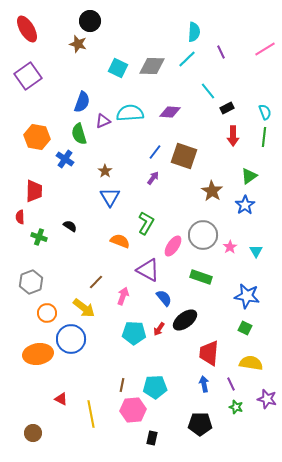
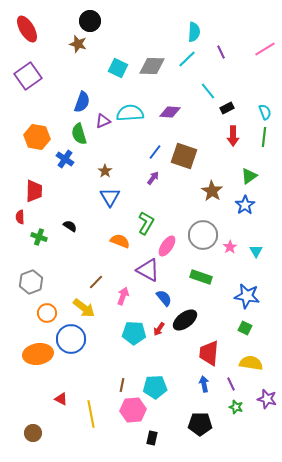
pink ellipse at (173, 246): moved 6 px left
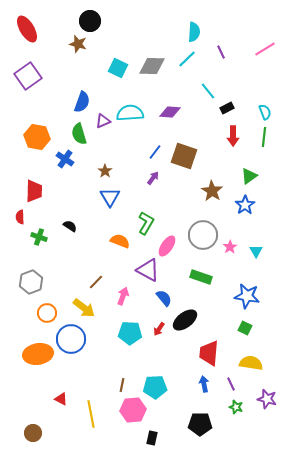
cyan pentagon at (134, 333): moved 4 px left
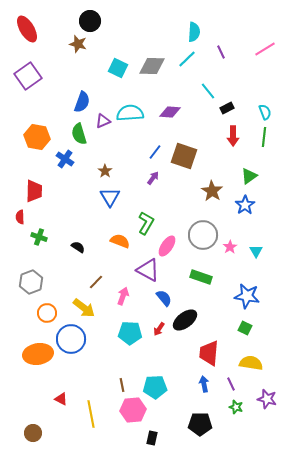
black semicircle at (70, 226): moved 8 px right, 21 px down
brown line at (122, 385): rotated 24 degrees counterclockwise
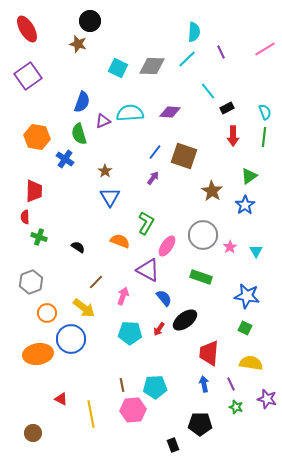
red semicircle at (20, 217): moved 5 px right
black rectangle at (152, 438): moved 21 px right, 7 px down; rotated 32 degrees counterclockwise
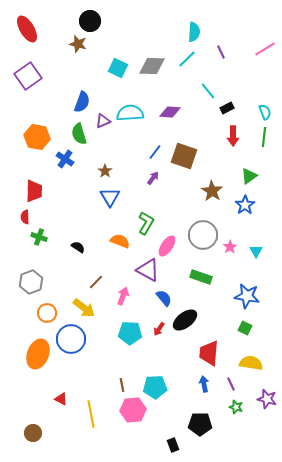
orange ellipse at (38, 354): rotated 60 degrees counterclockwise
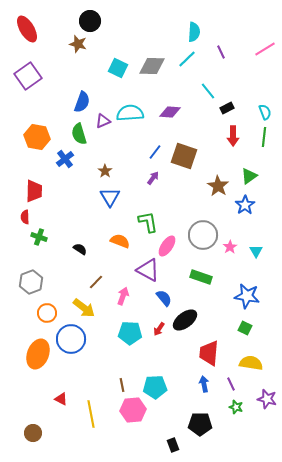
blue cross at (65, 159): rotated 18 degrees clockwise
brown star at (212, 191): moved 6 px right, 5 px up
green L-shape at (146, 223): moved 2 px right, 1 px up; rotated 40 degrees counterclockwise
black semicircle at (78, 247): moved 2 px right, 2 px down
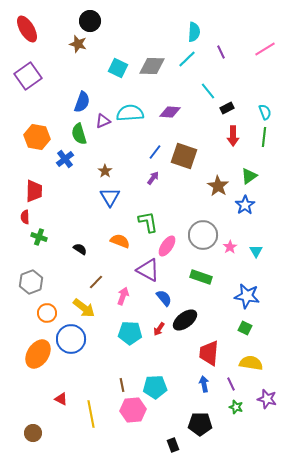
orange ellipse at (38, 354): rotated 12 degrees clockwise
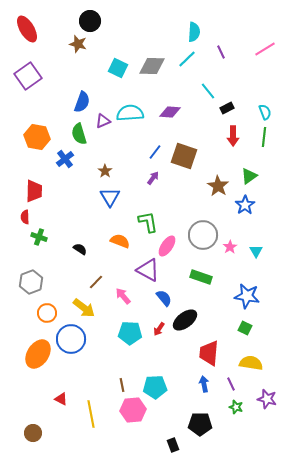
pink arrow at (123, 296): rotated 60 degrees counterclockwise
